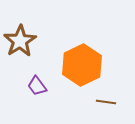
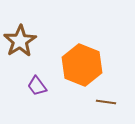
orange hexagon: rotated 12 degrees counterclockwise
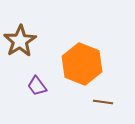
orange hexagon: moved 1 px up
brown line: moved 3 px left
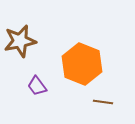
brown star: rotated 20 degrees clockwise
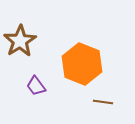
brown star: rotated 20 degrees counterclockwise
purple trapezoid: moved 1 px left
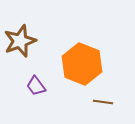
brown star: rotated 12 degrees clockwise
